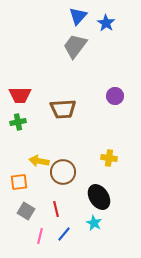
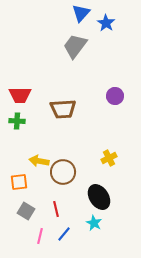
blue triangle: moved 3 px right, 3 px up
green cross: moved 1 px left, 1 px up; rotated 14 degrees clockwise
yellow cross: rotated 35 degrees counterclockwise
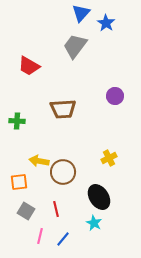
red trapezoid: moved 9 px right, 29 px up; rotated 30 degrees clockwise
blue line: moved 1 px left, 5 px down
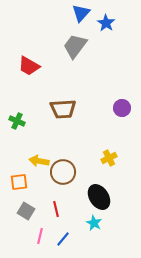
purple circle: moved 7 px right, 12 px down
green cross: rotated 21 degrees clockwise
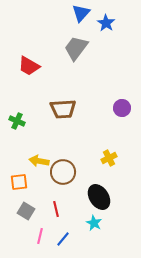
gray trapezoid: moved 1 px right, 2 px down
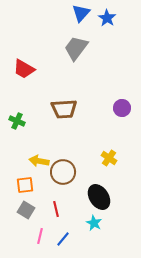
blue star: moved 1 px right, 5 px up
red trapezoid: moved 5 px left, 3 px down
brown trapezoid: moved 1 px right
yellow cross: rotated 28 degrees counterclockwise
orange square: moved 6 px right, 3 px down
gray square: moved 1 px up
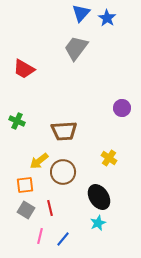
brown trapezoid: moved 22 px down
yellow arrow: rotated 48 degrees counterclockwise
red line: moved 6 px left, 1 px up
cyan star: moved 4 px right; rotated 21 degrees clockwise
